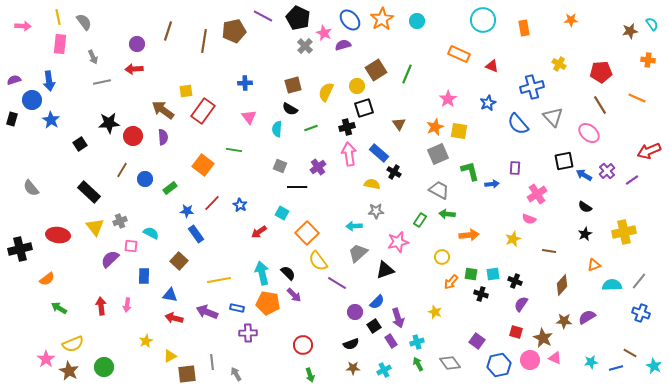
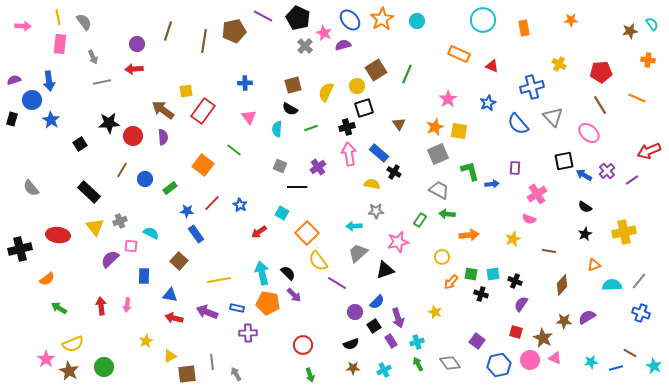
green line at (234, 150): rotated 28 degrees clockwise
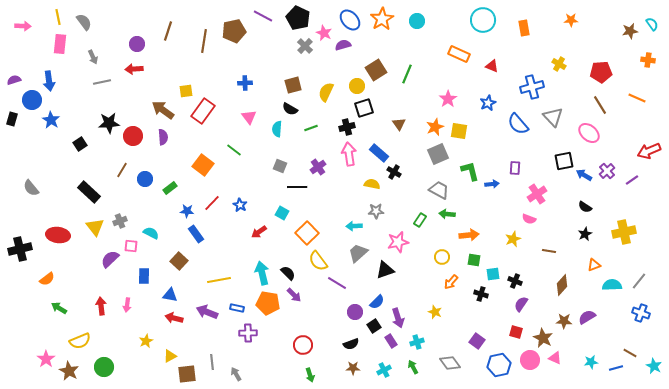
green square at (471, 274): moved 3 px right, 14 px up
yellow semicircle at (73, 344): moved 7 px right, 3 px up
green arrow at (418, 364): moved 5 px left, 3 px down
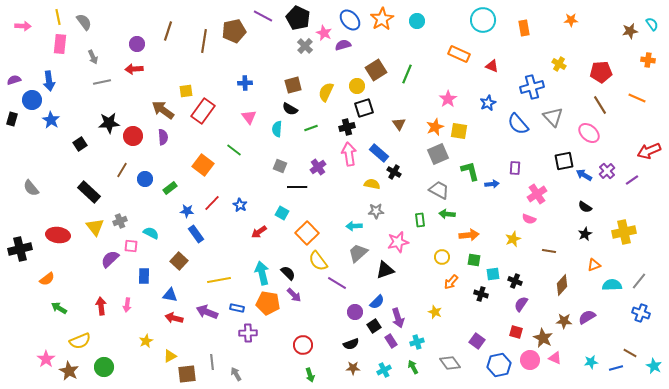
green rectangle at (420, 220): rotated 40 degrees counterclockwise
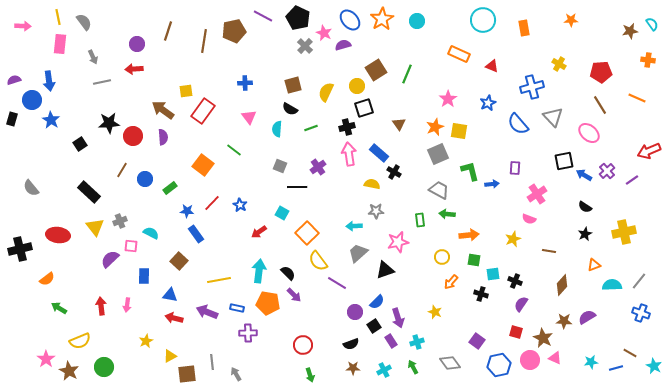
cyan arrow at (262, 273): moved 3 px left, 2 px up; rotated 20 degrees clockwise
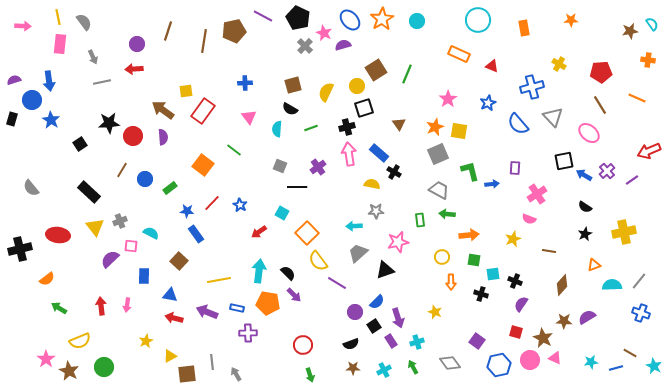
cyan circle at (483, 20): moved 5 px left
orange arrow at (451, 282): rotated 42 degrees counterclockwise
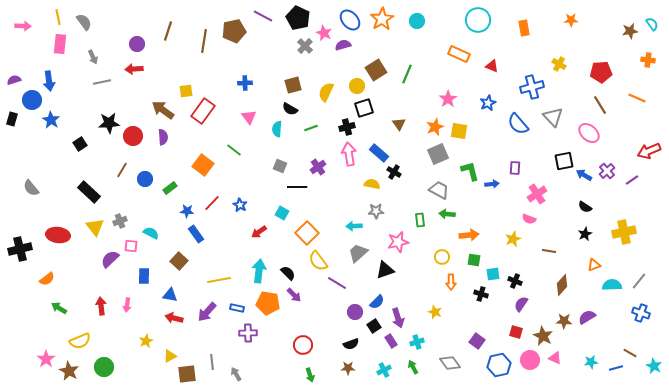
purple arrow at (207, 312): rotated 70 degrees counterclockwise
brown star at (543, 338): moved 2 px up
brown star at (353, 368): moved 5 px left
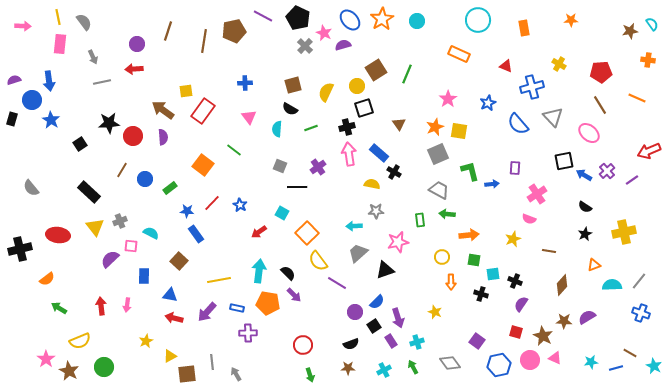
red triangle at (492, 66): moved 14 px right
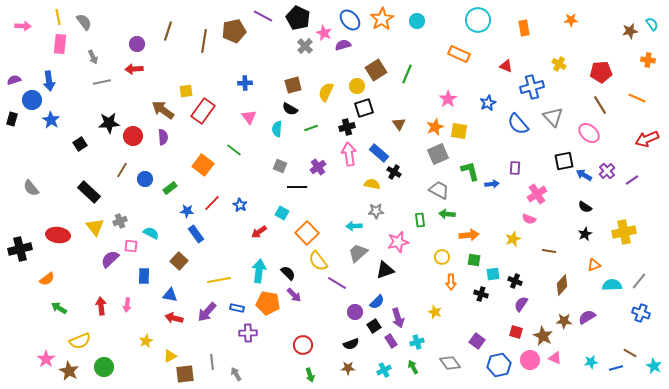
red arrow at (649, 151): moved 2 px left, 12 px up
brown square at (187, 374): moved 2 px left
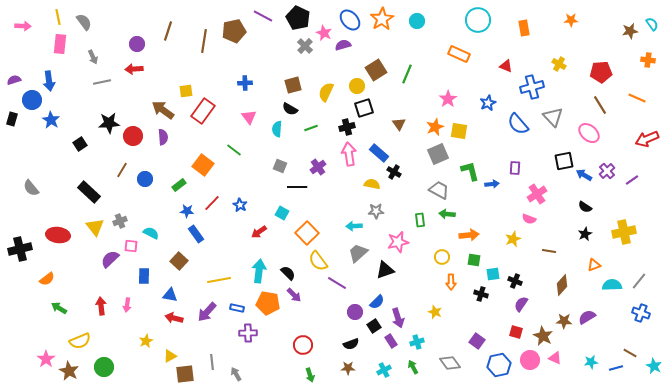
green rectangle at (170, 188): moved 9 px right, 3 px up
